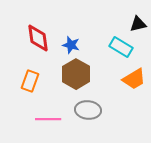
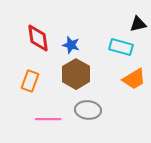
cyan rectangle: rotated 15 degrees counterclockwise
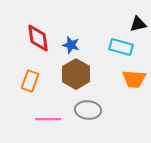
orange trapezoid: rotated 35 degrees clockwise
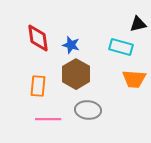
orange rectangle: moved 8 px right, 5 px down; rotated 15 degrees counterclockwise
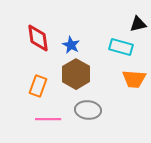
blue star: rotated 12 degrees clockwise
orange rectangle: rotated 15 degrees clockwise
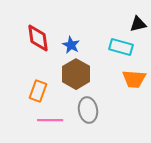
orange rectangle: moved 5 px down
gray ellipse: rotated 75 degrees clockwise
pink line: moved 2 px right, 1 px down
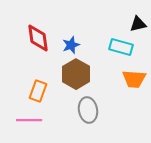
blue star: rotated 24 degrees clockwise
pink line: moved 21 px left
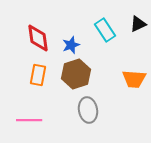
black triangle: rotated 12 degrees counterclockwise
cyan rectangle: moved 16 px left, 17 px up; rotated 40 degrees clockwise
brown hexagon: rotated 12 degrees clockwise
orange rectangle: moved 16 px up; rotated 10 degrees counterclockwise
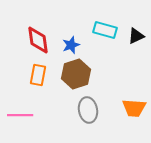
black triangle: moved 2 px left, 12 px down
cyan rectangle: rotated 40 degrees counterclockwise
red diamond: moved 2 px down
orange trapezoid: moved 29 px down
pink line: moved 9 px left, 5 px up
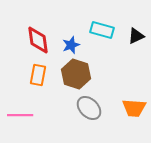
cyan rectangle: moved 3 px left
brown hexagon: rotated 24 degrees counterclockwise
gray ellipse: moved 1 px right, 2 px up; rotated 35 degrees counterclockwise
